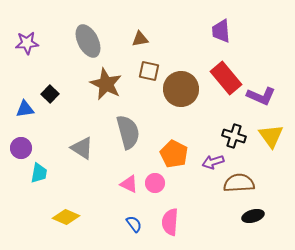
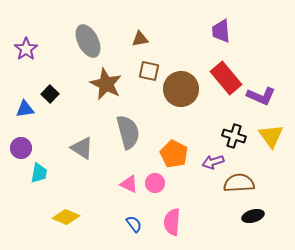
purple star: moved 1 px left, 6 px down; rotated 30 degrees counterclockwise
pink semicircle: moved 2 px right
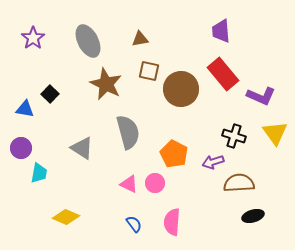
purple star: moved 7 px right, 11 px up
red rectangle: moved 3 px left, 4 px up
blue triangle: rotated 18 degrees clockwise
yellow triangle: moved 4 px right, 3 px up
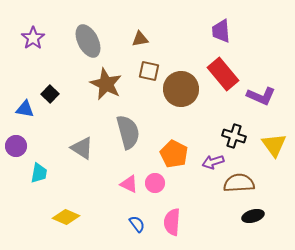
yellow triangle: moved 1 px left, 12 px down
purple circle: moved 5 px left, 2 px up
blue semicircle: moved 3 px right
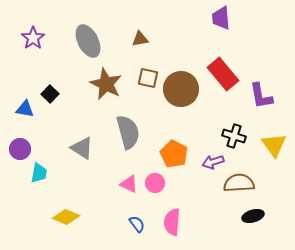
purple trapezoid: moved 13 px up
brown square: moved 1 px left, 7 px down
purple L-shape: rotated 56 degrees clockwise
purple circle: moved 4 px right, 3 px down
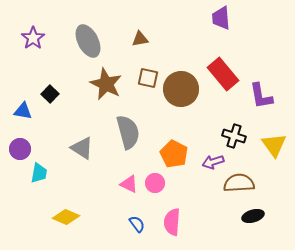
blue triangle: moved 2 px left, 2 px down
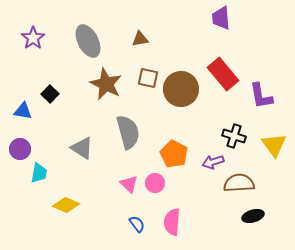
pink triangle: rotated 18 degrees clockwise
yellow diamond: moved 12 px up
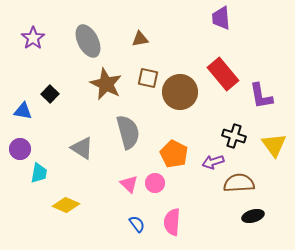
brown circle: moved 1 px left, 3 px down
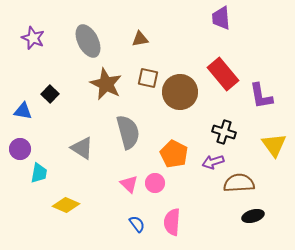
purple star: rotated 15 degrees counterclockwise
black cross: moved 10 px left, 4 px up
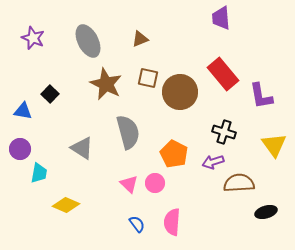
brown triangle: rotated 12 degrees counterclockwise
black ellipse: moved 13 px right, 4 px up
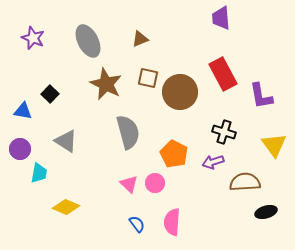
red rectangle: rotated 12 degrees clockwise
gray triangle: moved 16 px left, 7 px up
brown semicircle: moved 6 px right, 1 px up
yellow diamond: moved 2 px down
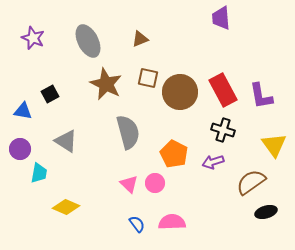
red rectangle: moved 16 px down
black square: rotated 18 degrees clockwise
black cross: moved 1 px left, 2 px up
brown semicircle: moved 6 px right; rotated 32 degrees counterclockwise
pink semicircle: rotated 84 degrees clockwise
